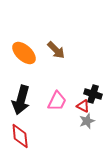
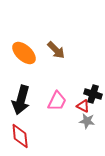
gray star: rotated 28 degrees clockwise
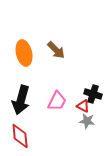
orange ellipse: rotated 35 degrees clockwise
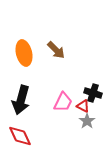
black cross: moved 1 px up
pink trapezoid: moved 6 px right, 1 px down
gray star: rotated 28 degrees clockwise
red diamond: rotated 20 degrees counterclockwise
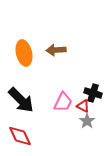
brown arrow: rotated 132 degrees clockwise
black arrow: rotated 60 degrees counterclockwise
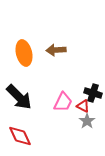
black arrow: moved 2 px left, 3 px up
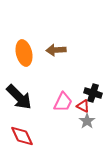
red diamond: moved 2 px right
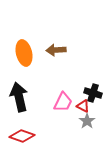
black arrow: rotated 148 degrees counterclockwise
red diamond: rotated 45 degrees counterclockwise
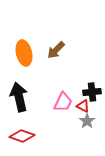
brown arrow: rotated 42 degrees counterclockwise
black cross: moved 1 px left, 1 px up; rotated 24 degrees counterclockwise
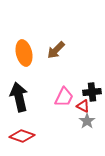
pink trapezoid: moved 1 px right, 5 px up
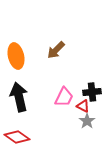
orange ellipse: moved 8 px left, 3 px down
red diamond: moved 5 px left, 1 px down; rotated 15 degrees clockwise
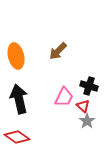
brown arrow: moved 2 px right, 1 px down
black cross: moved 3 px left, 6 px up; rotated 24 degrees clockwise
black arrow: moved 2 px down
red triangle: rotated 16 degrees clockwise
